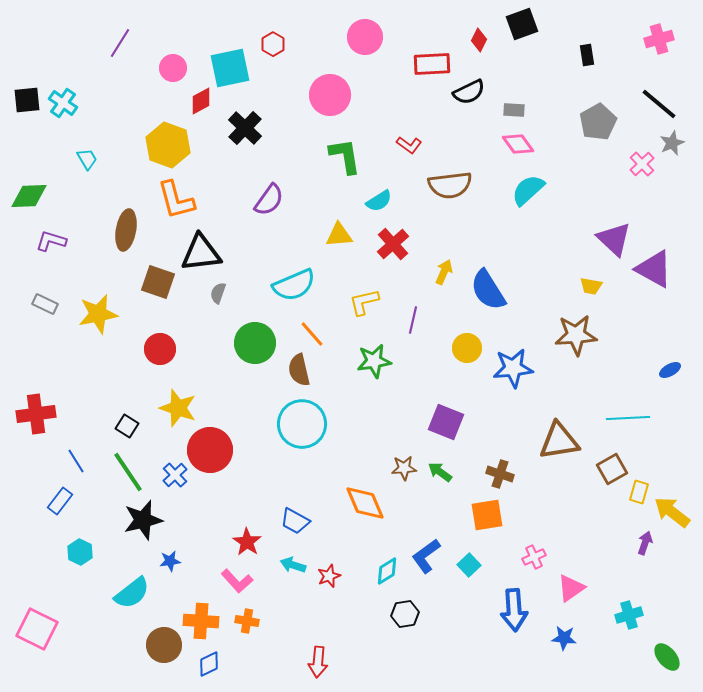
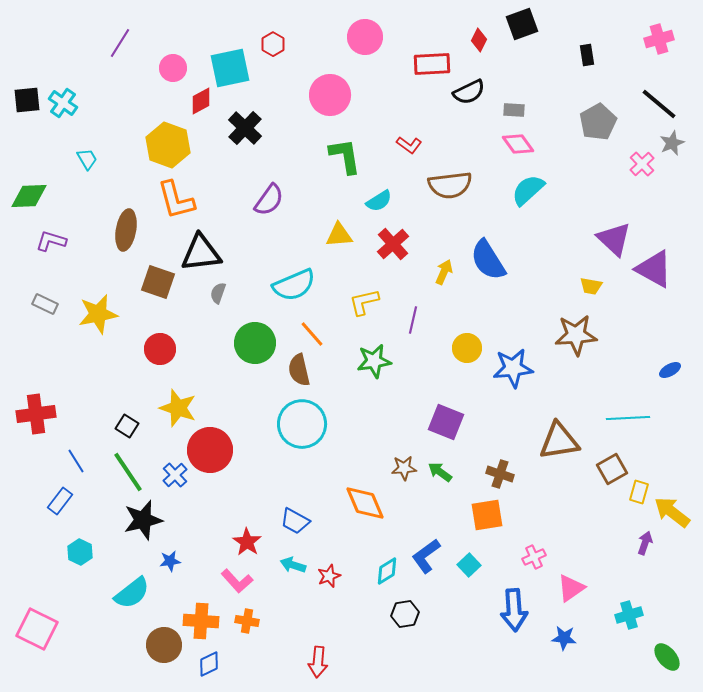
blue semicircle at (488, 290): moved 30 px up
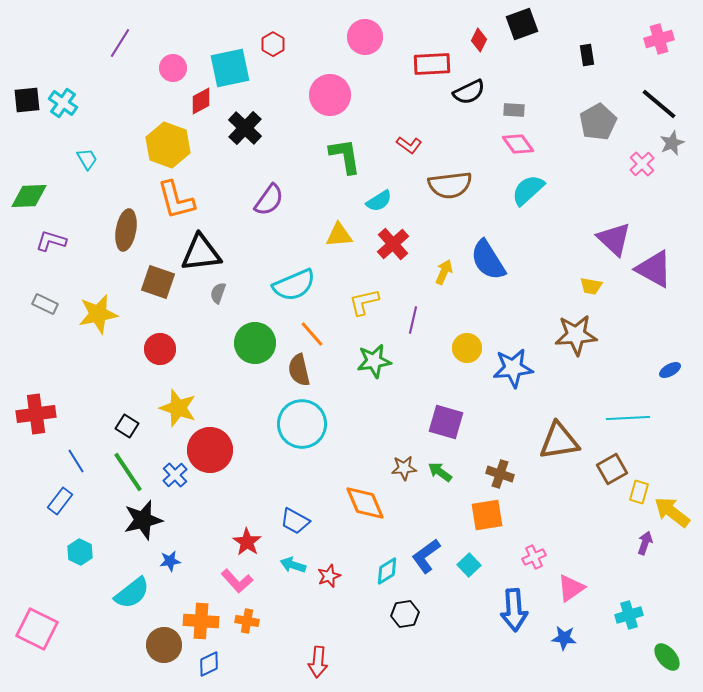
purple square at (446, 422): rotated 6 degrees counterclockwise
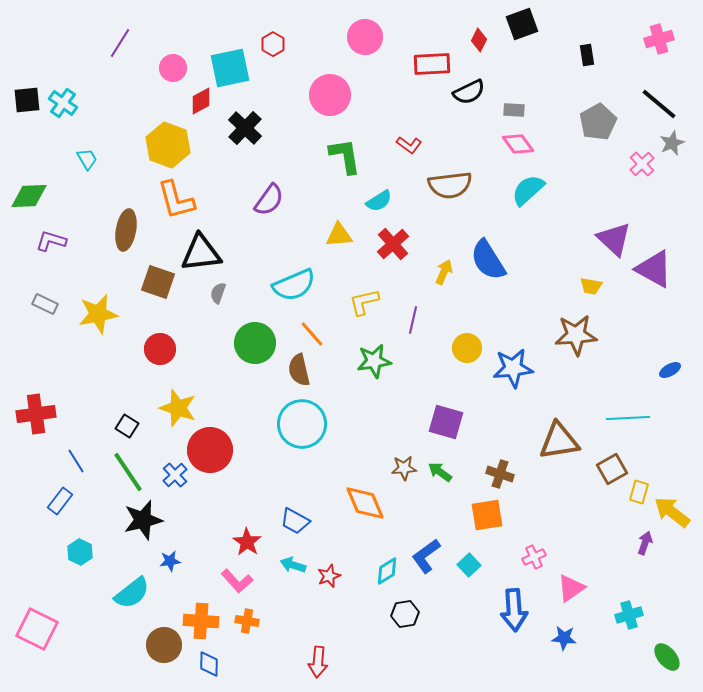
blue diamond at (209, 664): rotated 64 degrees counterclockwise
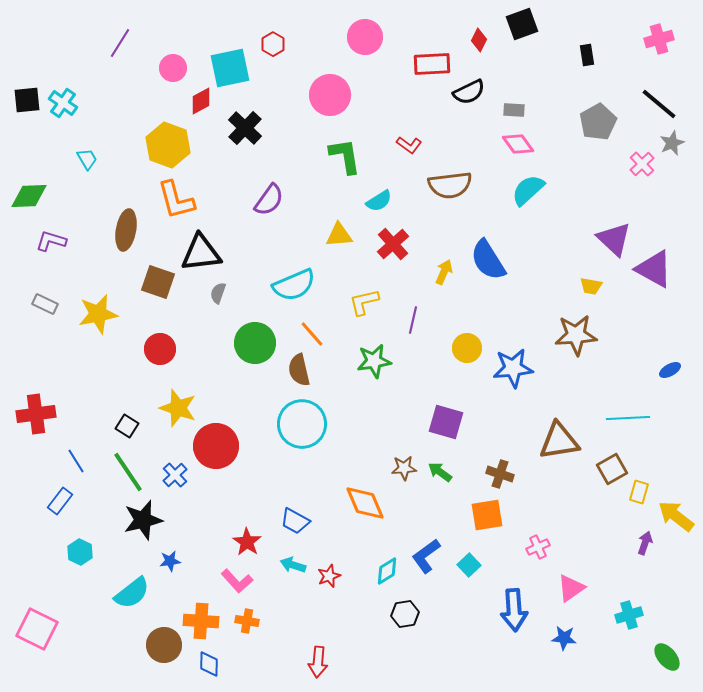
red circle at (210, 450): moved 6 px right, 4 px up
yellow arrow at (672, 512): moved 4 px right, 4 px down
pink cross at (534, 557): moved 4 px right, 10 px up
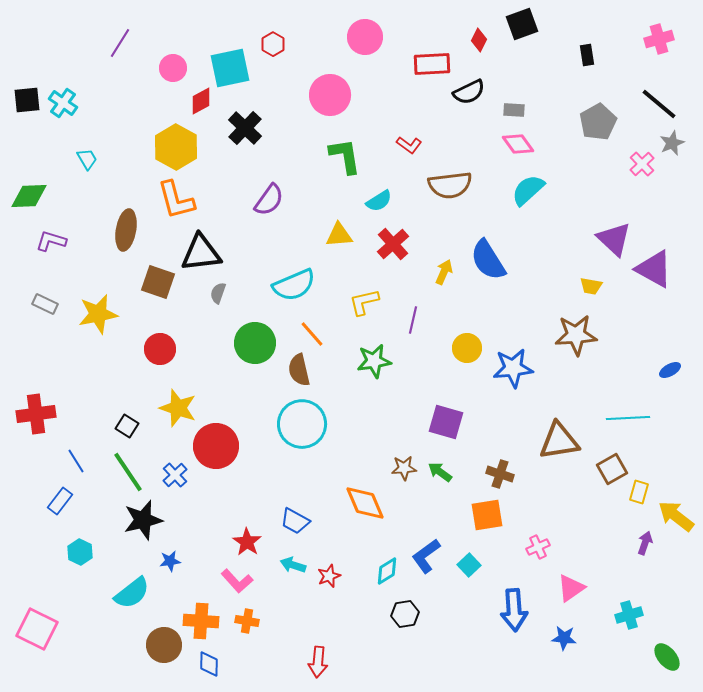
yellow hexagon at (168, 145): moved 8 px right, 2 px down; rotated 9 degrees clockwise
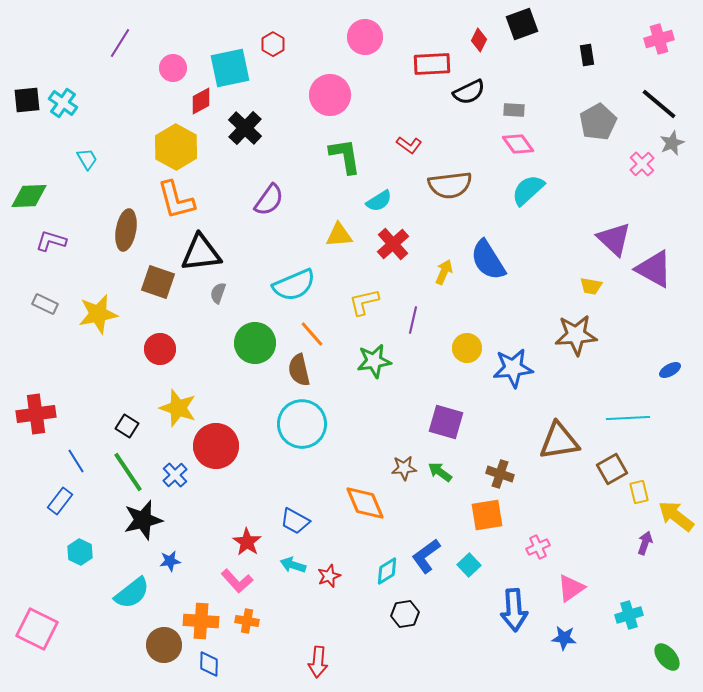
yellow rectangle at (639, 492): rotated 30 degrees counterclockwise
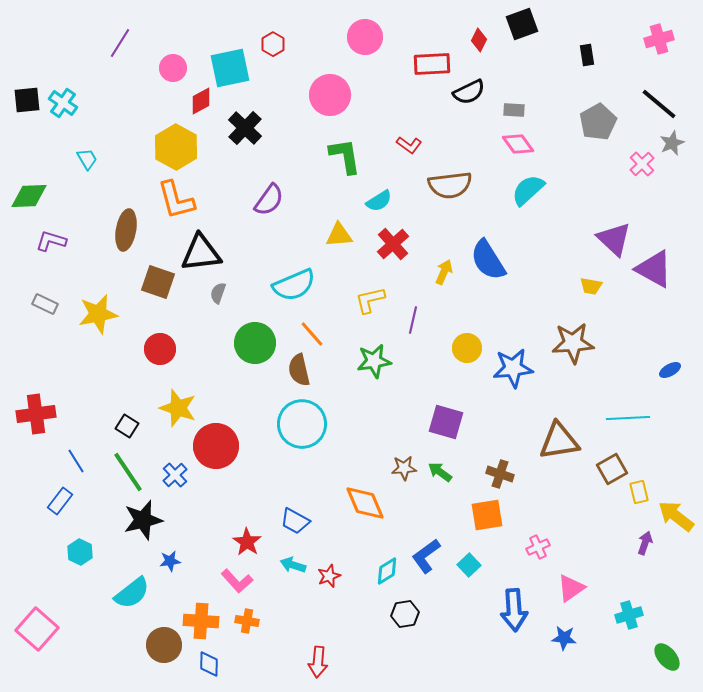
yellow L-shape at (364, 302): moved 6 px right, 2 px up
brown star at (576, 335): moved 3 px left, 8 px down
pink square at (37, 629): rotated 15 degrees clockwise
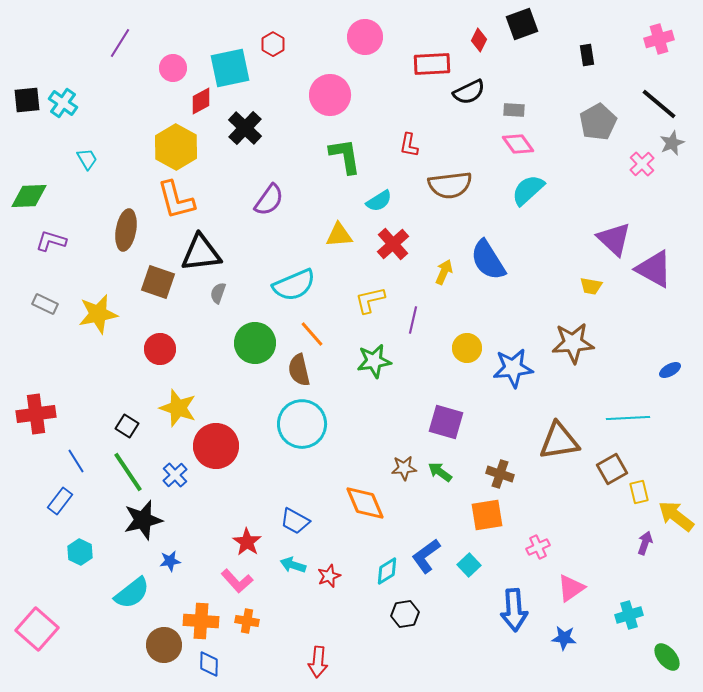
red L-shape at (409, 145): rotated 65 degrees clockwise
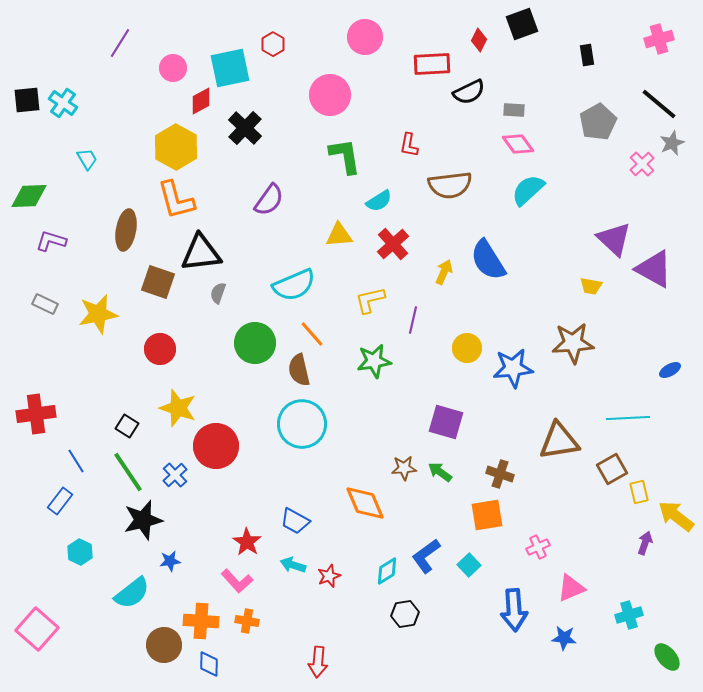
pink triangle at (571, 588): rotated 12 degrees clockwise
